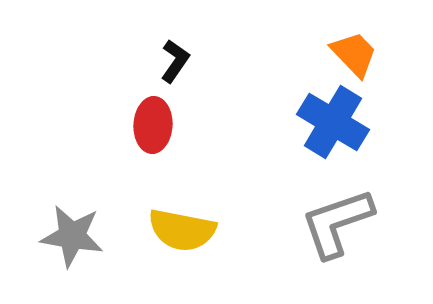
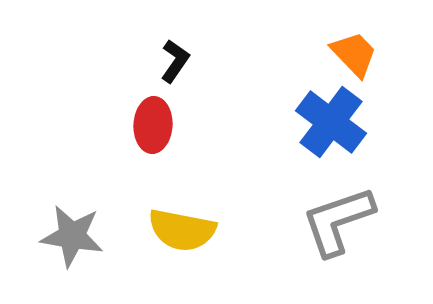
blue cross: moved 2 px left; rotated 6 degrees clockwise
gray L-shape: moved 1 px right, 2 px up
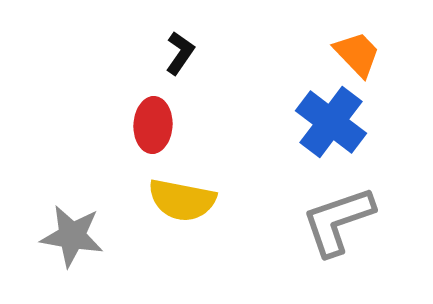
orange trapezoid: moved 3 px right
black L-shape: moved 5 px right, 8 px up
yellow semicircle: moved 30 px up
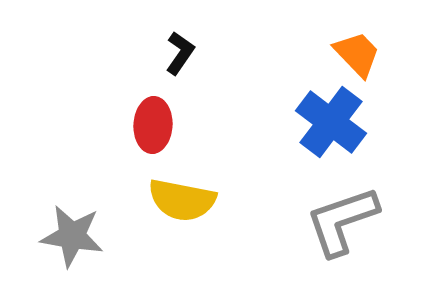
gray L-shape: moved 4 px right
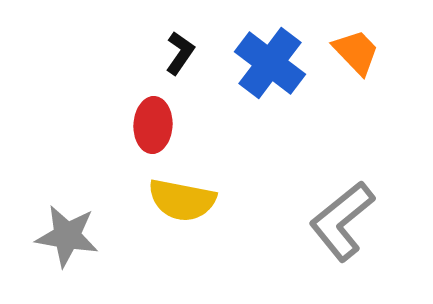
orange trapezoid: moved 1 px left, 2 px up
blue cross: moved 61 px left, 59 px up
gray L-shape: rotated 20 degrees counterclockwise
gray star: moved 5 px left
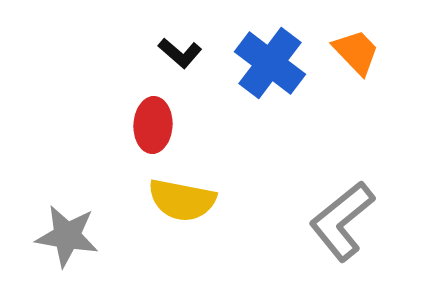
black L-shape: rotated 96 degrees clockwise
